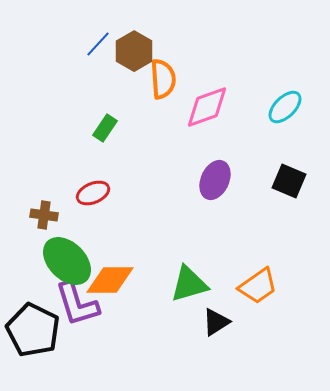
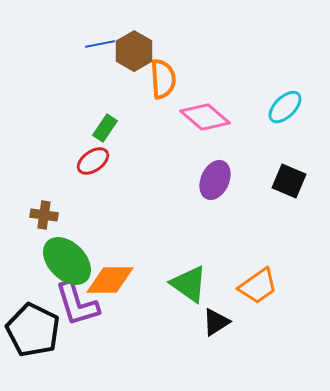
blue line: moved 2 px right; rotated 36 degrees clockwise
pink diamond: moved 2 px left, 10 px down; rotated 60 degrees clockwise
red ellipse: moved 32 px up; rotated 12 degrees counterclockwise
green triangle: rotated 51 degrees clockwise
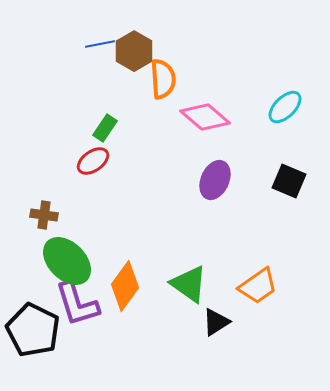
orange diamond: moved 15 px right, 6 px down; rotated 54 degrees counterclockwise
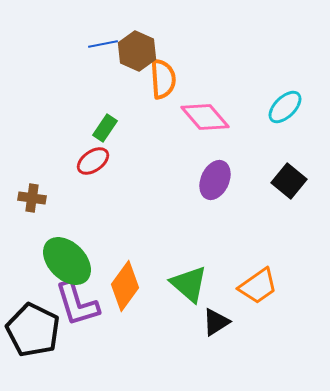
blue line: moved 3 px right
brown hexagon: moved 3 px right; rotated 6 degrees counterclockwise
pink diamond: rotated 9 degrees clockwise
black square: rotated 16 degrees clockwise
brown cross: moved 12 px left, 17 px up
green triangle: rotated 6 degrees clockwise
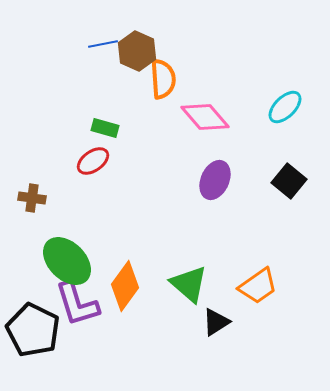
green rectangle: rotated 72 degrees clockwise
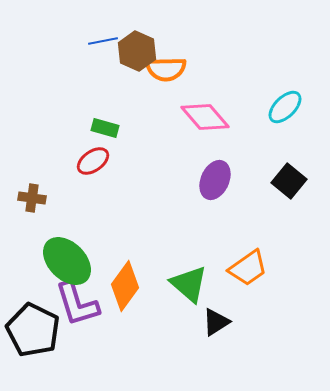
blue line: moved 3 px up
orange semicircle: moved 3 px right, 10 px up; rotated 93 degrees clockwise
orange trapezoid: moved 10 px left, 18 px up
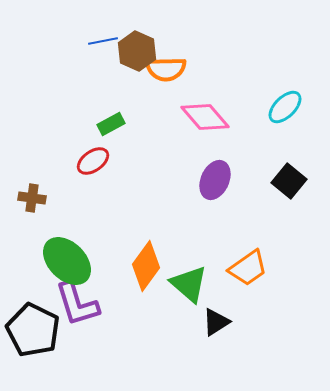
green rectangle: moved 6 px right, 4 px up; rotated 44 degrees counterclockwise
orange diamond: moved 21 px right, 20 px up
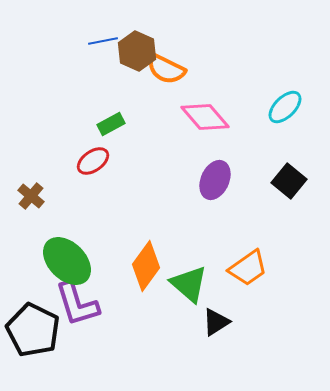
orange semicircle: rotated 27 degrees clockwise
brown cross: moved 1 px left, 2 px up; rotated 32 degrees clockwise
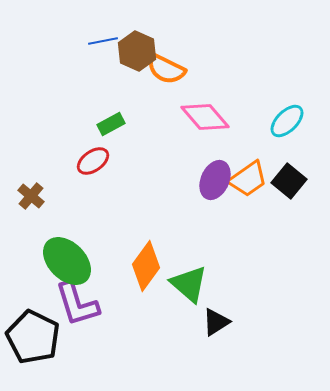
cyan ellipse: moved 2 px right, 14 px down
orange trapezoid: moved 89 px up
black pentagon: moved 7 px down
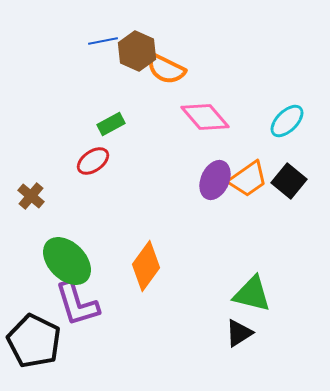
green triangle: moved 63 px right, 10 px down; rotated 27 degrees counterclockwise
black triangle: moved 23 px right, 11 px down
black pentagon: moved 1 px right, 4 px down
